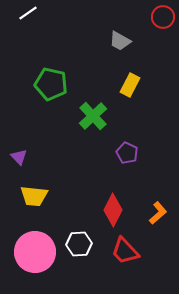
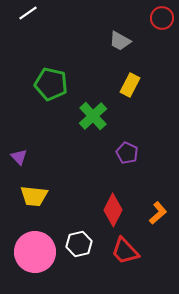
red circle: moved 1 px left, 1 px down
white hexagon: rotated 10 degrees counterclockwise
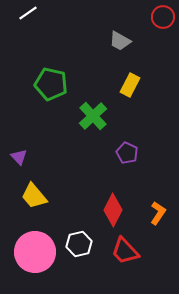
red circle: moved 1 px right, 1 px up
yellow trapezoid: rotated 44 degrees clockwise
orange L-shape: rotated 15 degrees counterclockwise
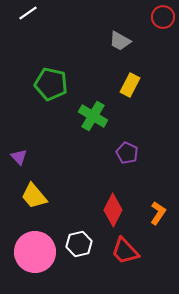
green cross: rotated 16 degrees counterclockwise
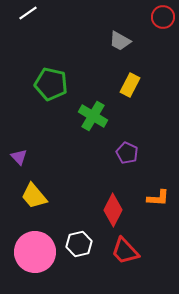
orange L-shape: moved 15 px up; rotated 60 degrees clockwise
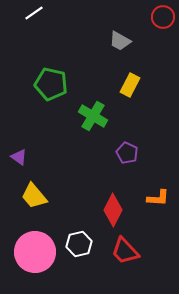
white line: moved 6 px right
purple triangle: rotated 12 degrees counterclockwise
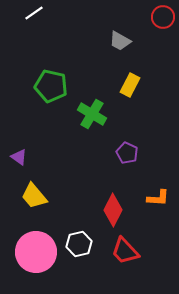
green pentagon: moved 2 px down
green cross: moved 1 px left, 2 px up
pink circle: moved 1 px right
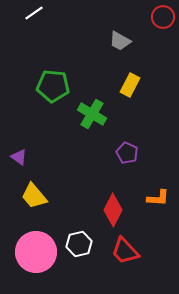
green pentagon: moved 2 px right; rotated 8 degrees counterclockwise
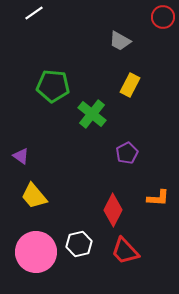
green cross: rotated 8 degrees clockwise
purple pentagon: rotated 20 degrees clockwise
purple triangle: moved 2 px right, 1 px up
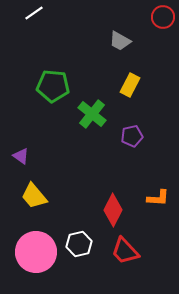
purple pentagon: moved 5 px right, 17 px up; rotated 15 degrees clockwise
